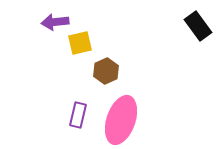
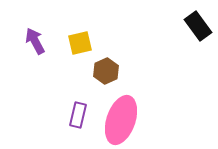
purple arrow: moved 20 px left, 19 px down; rotated 68 degrees clockwise
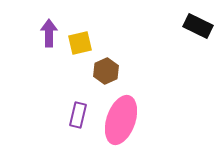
black rectangle: rotated 28 degrees counterclockwise
purple arrow: moved 14 px right, 8 px up; rotated 28 degrees clockwise
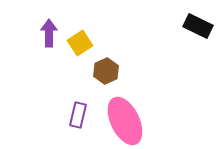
yellow square: rotated 20 degrees counterclockwise
pink ellipse: moved 4 px right, 1 px down; rotated 45 degrees counterclockwise
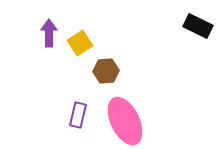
brown hexagon: rotated 20 degrees clockwise
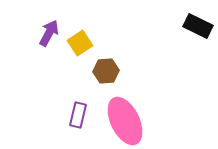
purple arrow: rotated 28 degrees clockwise
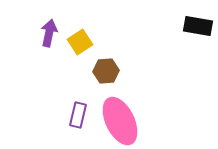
black rectangle: rotated 16 degrees counterclockwise
purple arrow: rotated 16 degrees counterclockwise
yellow square: moved 1 px up
pink ellipse: moved 5 px left
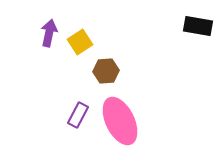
purple rectangle: rotated 15 degrees clockwise
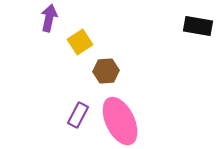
purple arrow: moved 15 px up
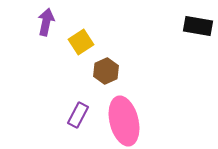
purple arrow: moved 3 px left, 4 px down
yellow square: moved 1 px right
brown hexagon: rotated 20 degrees counterclockwise
pink ellipse: moved 4 px right; rotated 12 degrees clockwise
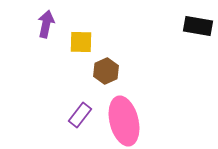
purple arrow: moved 2 px down
yellow square: rotated 35 degrees clockwise
purple rectangle: moved 2 px right; rotated 10 degrees clockwise
